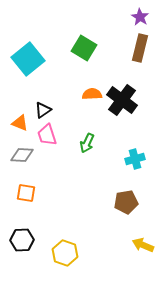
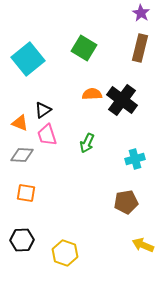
purple star: moved 1 px right, 4 px up
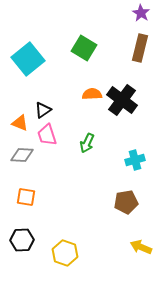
cyan cross: moved 1 px down
orange square: moved 4 px down
yellow arrow: moved 2 px left, 2 px down
